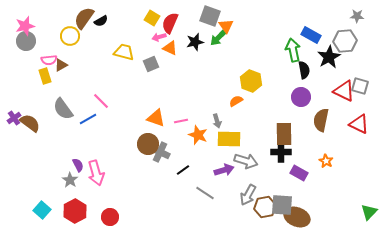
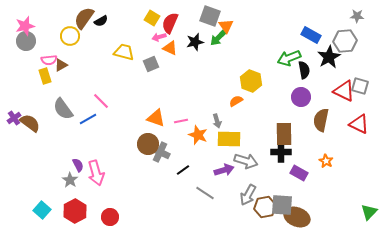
green arrow at (293, 50): moved 4 px left, 8 px down; rotated 100 degrees counterclockwise
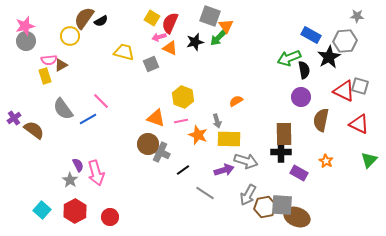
yellow hexagon at (251, 81): moved 68 px left, 16 px down
brown semicircle at (30, 123): moved 4 px right, 7 px down
green triangle at (369, 212): moved 52 px up
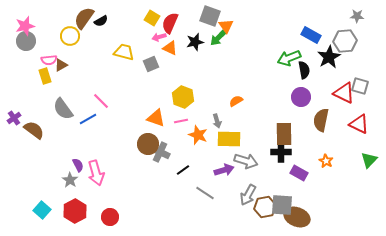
red triangle at (344, 91): moved 2 px down
